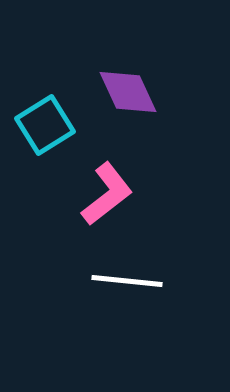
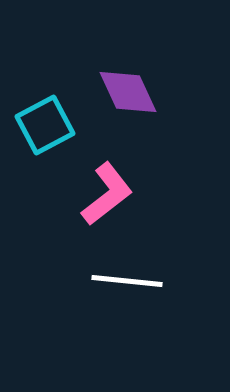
cyan square: rotated 4 degrees clockwise
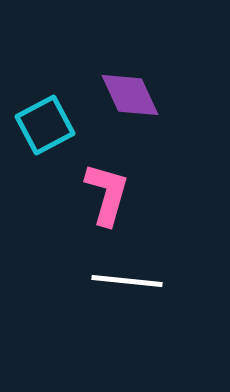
purple diamond: moved 2 px right, 3 px down
pink L-shape: rotated 36 degrees counterclockwise
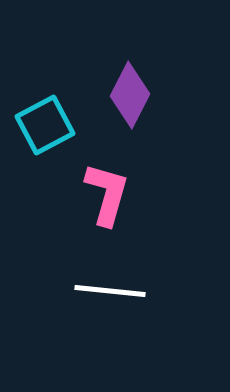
purple diamond: rotated 52 degrees clockwise
white line: moved 17 px left, 10 px down
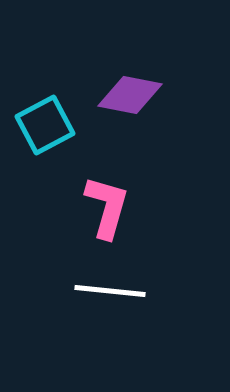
purple diamond: rotated 74 degrees clockwise
pink L-shape: moved 13 px down
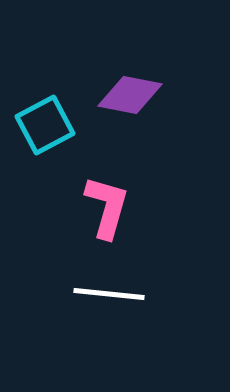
white line: moved 1 px left, 3 px down
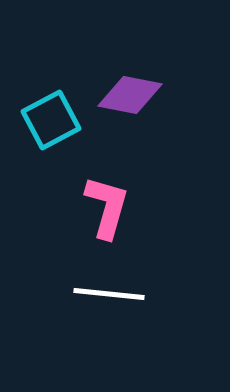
cyan square: moved 6 px right, 5 px up
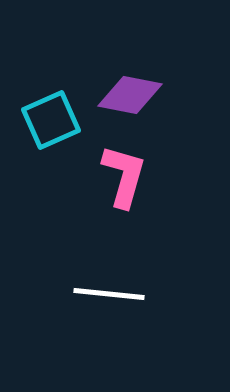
cyan square: rotated 4 degrees clockwise
pink L-shape: moved 17 px right, 31 px up
